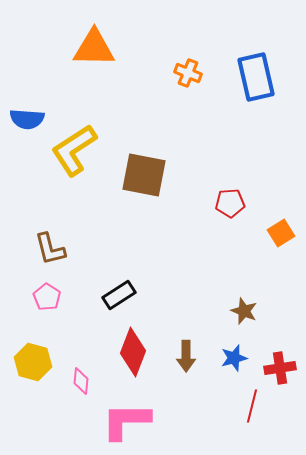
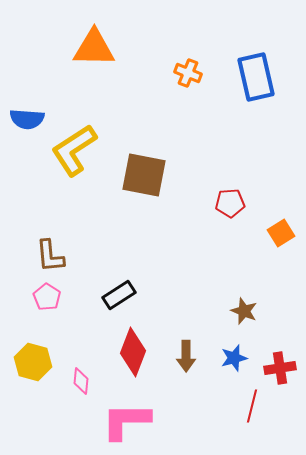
brown L-shape: moved 7 px down; rotated 9 degrees clockwise
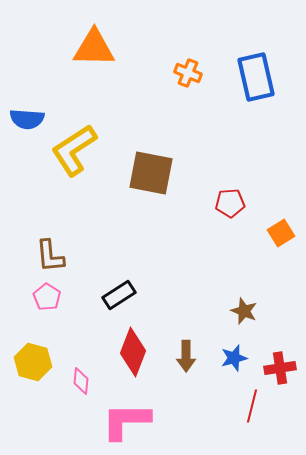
brown square: moved 7 px right, 2 px up
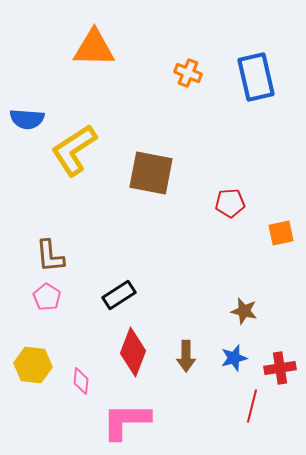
orange square: rotated 20 degrees clockwise
brown star: rotated 8 degrees counterclockwise
yellow hexagon: moved 3 px down; rotated 9 degrees counterclockwise
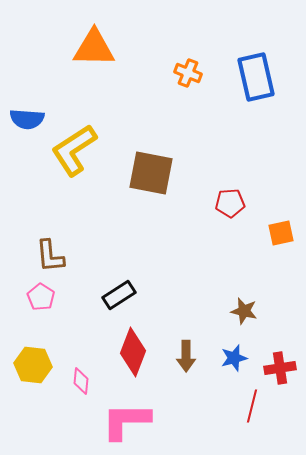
pink pentagon: moved 6 px left
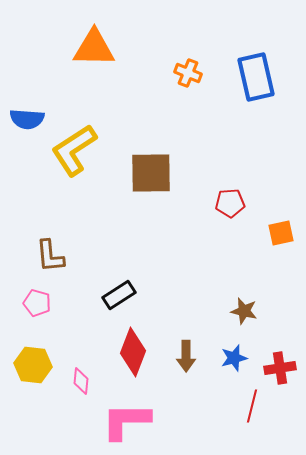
brown square: rotated 12 degrees counterclockwise
pink pentagon: moved 4 px left, 6 px down; rotated 16 degrees counterclockwise
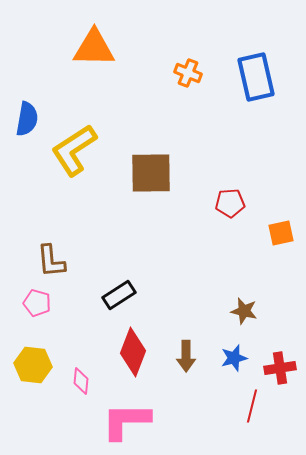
blue semicircle: rotated 84 degrees counterclockwise
brown L-shape: moved 1 px right, 5 px down
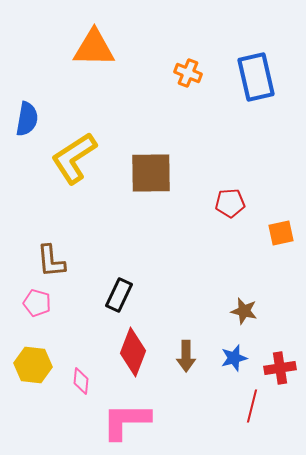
yellow L-shape: moved 8 px down
black rectangle: rotated 32 degrees counterclockwise
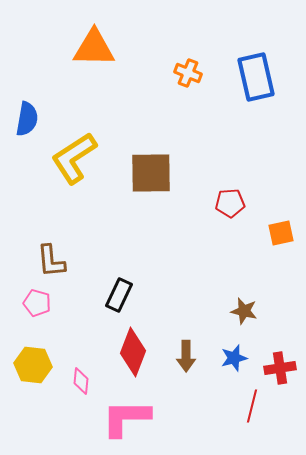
pink L-shape: moved 3 px up
